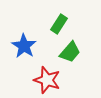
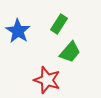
blue star: moved 6 px left, 15 px up
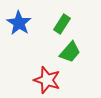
green rectangle: moved 3 px right
blue star: moved 1 px right, 8 px up
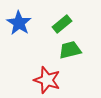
green rectangle: rotated 18 degrees clockwise
green trapezoid: moved 2 px up; rotated 145 degrees counterclockwise
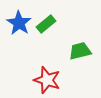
green rectangle: moved 16 px left
green trapezoid: moved 10 px right, 1 px down
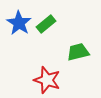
green trapezoid: moved 2 px left, 1 px down
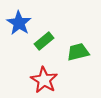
green rectangle: moved 2 px left, 17 px down
red star: moved 3 px left; rotated 12 degrees clockwise
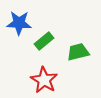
blue star: rotated 30 degrees counterclockwise
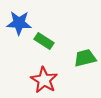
green rectangle: rotated 72 degrees clockwise
green trapezoid: moved 7 px right, 6 px down
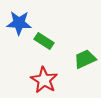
green trapezoid: moved 1 px down; rotated 10 degrees counterclockwise
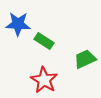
blue star: moved 1 px left, 1 px down
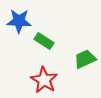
blue star: moved 1 px right, 3 px up
